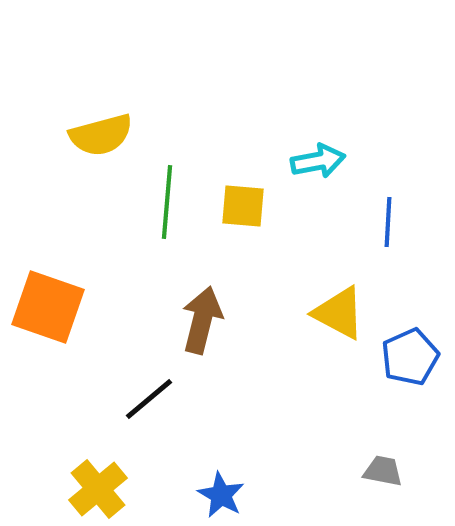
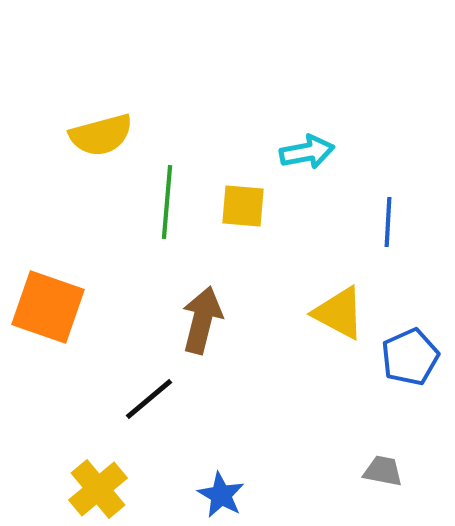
cyan arrow: moved 11 px left, 9 px up
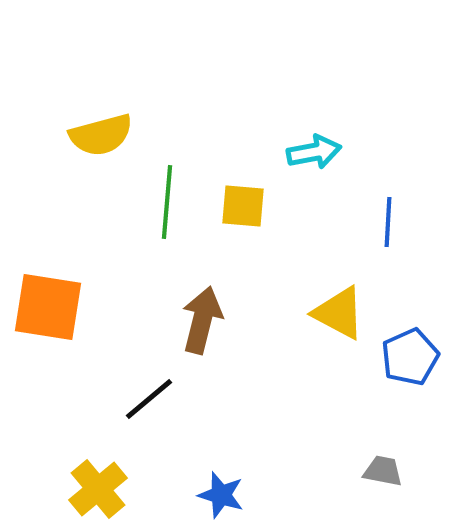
cyan arrow: moved 7 px right
orange square: rotated 10 degrees counterclockwise
blue star: rotated 12 degrees counterclockwise
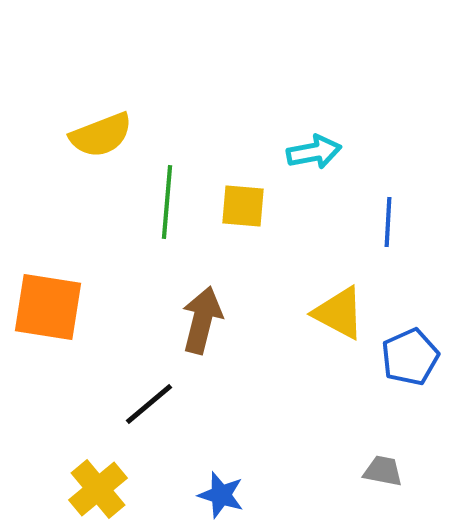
yellow semicircle: rotated 6 degrees counterclockwise
black line: moved 5 px down
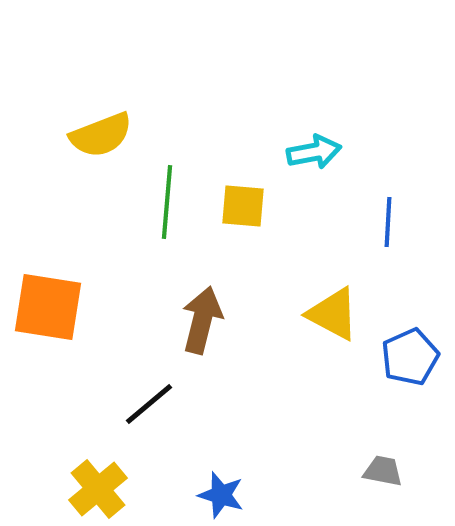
yellow triangle: moved 6 px left, 1 px down
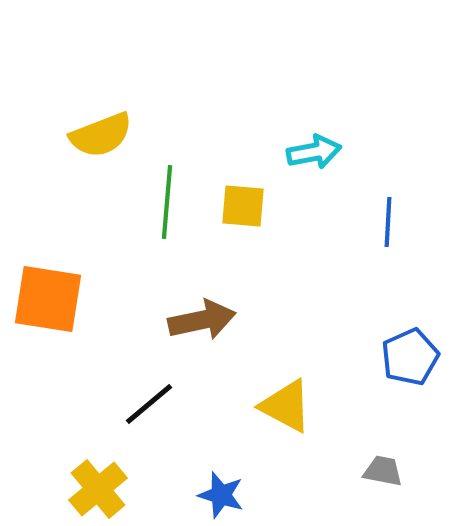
orange square: moved 8 px up
yellow triangle: moved 47 px left, 92 px down
brown arrow: rotated 64 degrees clockwise
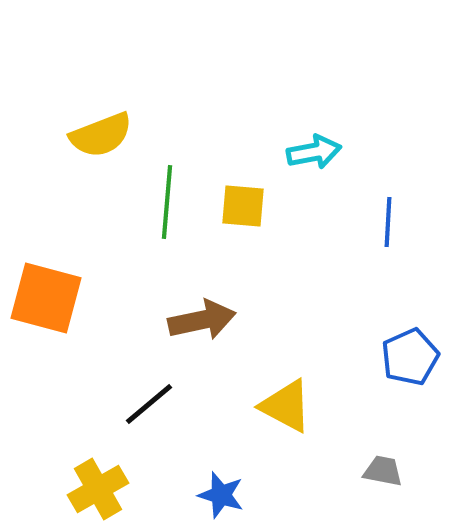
orange square: moved 2 px left, 1 px up; rotated 6 degrees clockwise
yellow cross: rotated 10 degrees clockwise
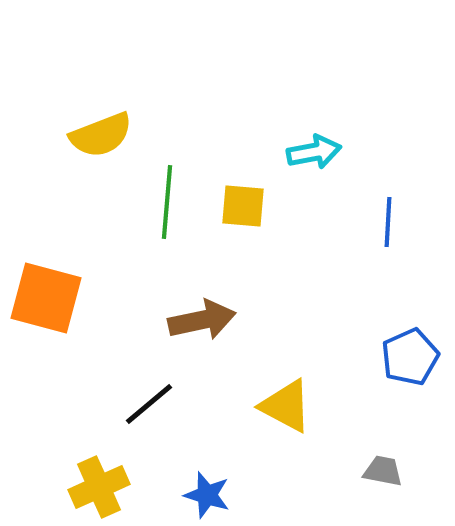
yellow cross: moved 1 px right, 2 px up; rotated 6 degrees clockwise
blue star: moved 14 px left
